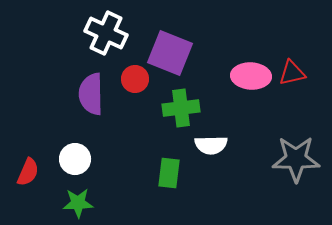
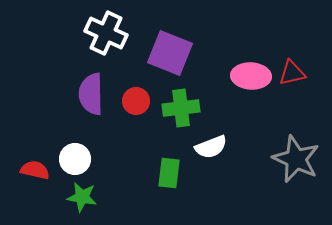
red circle: moved 1 px right, 22 px down
white semicircle: moved 2 px down; rotated 20 degrees counterclockwise
gray star: rotated 24 degrees clockwise
red semicircle: moved 7 px right, 2 px up; rotated 100 degrees counterclockwise
green star: moved 4 px right, 6 px up; rotated 12 degrees clockwise
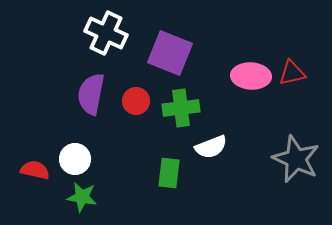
purple semicircle: rotated 12 degrees clockwise
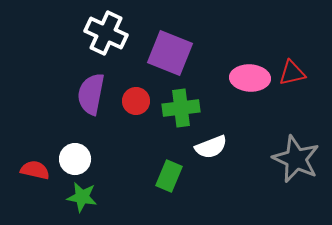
pink ellipse: moved 1 px left, 2 px down
green rectangle: moved 3 px down; rotated 16 degrees clockwise
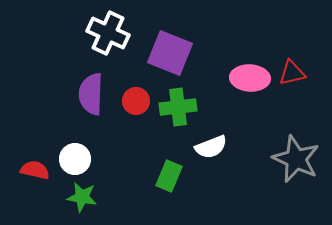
white cross: moved 2 px right
purple semicircle: rotated 9 degrees counterclockwise
green cross: moved 3 px left, 1 px up
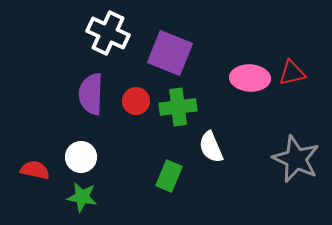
white semicircle: rotated 88 degrees clockwise
white circle: moved 6 px right, 2 px up
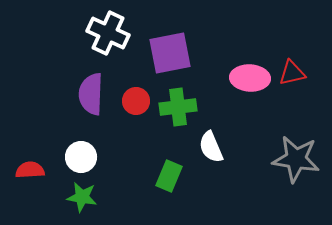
purple square: rotated 33 degrees counterclockwise
gray star: rotated 15 degrees counterclockwise
red semicircle: moved 5 px left; rotated 16 degrees counterclockwise
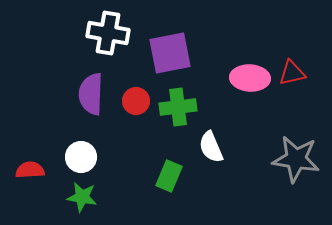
white cross: rotated 15 degrees counterclockwise
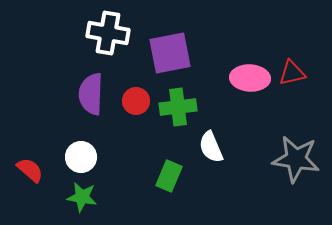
red semicircle: rotated 44 degrees clockwise
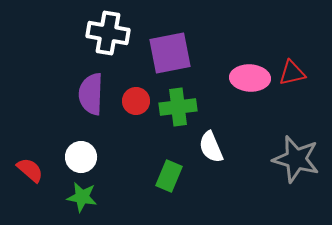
gray star: rotated 6 degrees clockwise
